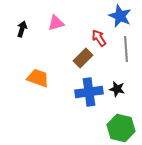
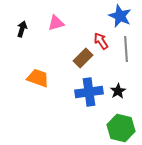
red arrow: moved 2 px right, 3 px down
black star: moved 1 px right, 2 px down; rotated 28 degrees clockwise
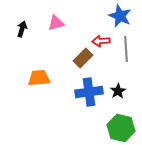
red arrow: rotated 60 degrees counterclockwise
orange trapezoid: moved 1 px right; rotated 25 degrees counterclockwise
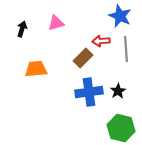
orange trapezoid: moved 3 px left, 9 px up
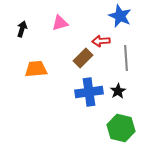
pink triangle: moved 4 px right
gray line: moved 9 px down
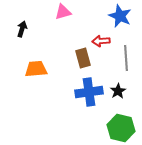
pink triangle: moved 3 px right, 11 px up
brown rectangle: rotated 60 degrees counterclockwise
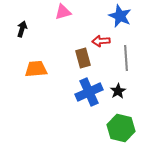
blue cross: rotated 16 degrees counterclockwise
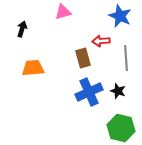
orange trapezoid: moved 3 px left, 1 px up
black star: rotated 21 degrees counterclockwise
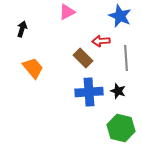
pink triangle: moved 4 px right; rotated 12 degrees counterclockwise
brown rectangle: rotated 30 degrees counterclockwise
orange trapezoid: rotated 55 degrees clockwise
blue cross: rotated 20 degrees clockwise
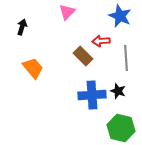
pink triangle: rotated 18 degrees counterclockwise
black arrow: moved 2 px up
brown rectangle: moved 2 px up
blue cross: moved 3 px right, 3 px down
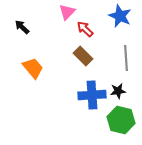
black arrow: rotated 63 degrees counterclockwise
red arrow: moved 16 px left, 12 px up; rotated 48 degrees clockwise
black star: rotated 28 degrees counterclockwise
green hexagon: moved 8 px up
